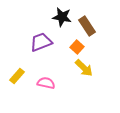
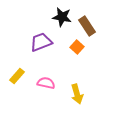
yellow arrow: moved 7 px left, 26 px down; rotated 30 degrees clockwise
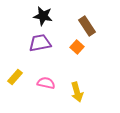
black star: moved 19 px left, 1 px up
purple trapezoid: moved 1 px left, 1 px down; rotated 10 degrees clockwise
yellow rectangle: moved 2 px left, 1 px down
yellow arrow: moved 2 px up
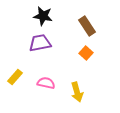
orange square: moved 9 px right, 6 px down
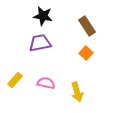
yellow rectangle: moved 3 px down
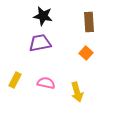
brown rectangle: moved 2 px right, 4 px up; rotated 30 degrees clockwise
yellow rectangle: rotated 14 degrees counterclockwise
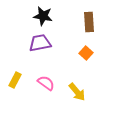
pink semicircle: rotated 24 degrees clockwise
yellow arrow: rotated 24 degrees counterclockwise
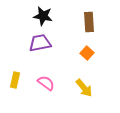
orange square: moved 1 px right
yellow rectangle: rotated 14 degrees counterclockwise
yellow arrow: moved 7 px right, 4 px up
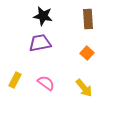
brown rectangle: moved 1 px left, 3 px up
yellow rectangle: rotated 14 degrees clockwise
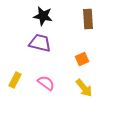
purple trapezoid: rotated 25 degrees clockwise
orange square: moved 5 px left, 6 px down; rotated 24 degrees clockwise
